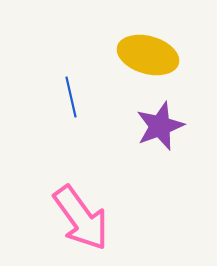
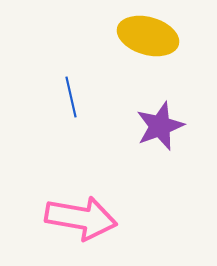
yellow ellipse: moved 19 px up
pink arrow: rotated 44 degrees counterclockwise
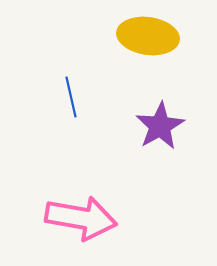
yellow ellipse: rotated 8 degrees counterclockwise
purple star: rotated 9 degrees counterclockwise
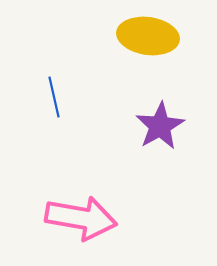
blue line: moved 17 px left
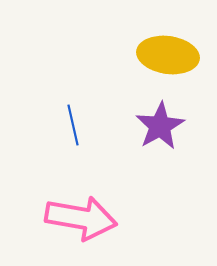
yellow ellipse: moved 20 px right, 19 px down
blue line: moved 19 px right, 28 px down
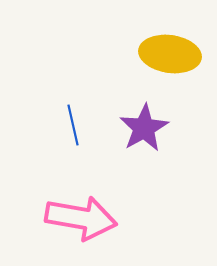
yellow ellipse: moved 2 px right, 1 px up
purple star: moved 16 px left, 2 px down
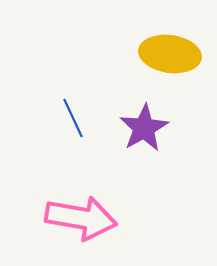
blue line: moved 7 px up; rotated 12 degrees counterclockwise
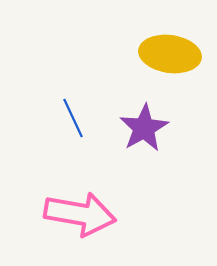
pink arrow: moved 1 px left, 4 px up
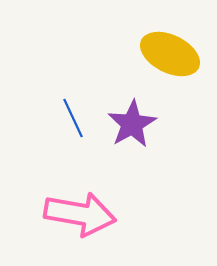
yellow ellipse: rotated 18 degrees clockwise
purple star: moved 12 px left, 4 px up
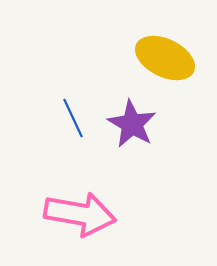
yellow ellipse: moved 5 px left, 4 px down
purple star: rotated 12 degrees counterclockwise
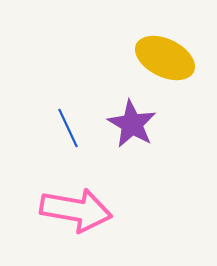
blue line: moved 5 px left, 10 px down
pink arrow: moved 4 px left, 4 px up
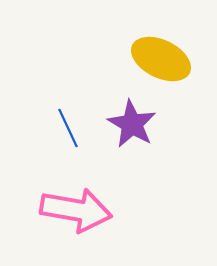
yellow ellipse: moved 4 px left, 1 px down
